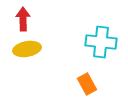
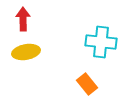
yellow ellipse: moved 1 px left, 3 px down
orange rectangle: rotated 10 degrees counterclockwise
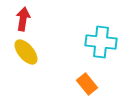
red arrow: rotated 10 degrees clockwise
yellow ellipse: rotated 60 degrees clockwise
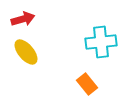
red arrow: rotated 65 degrees clockwise
cyan cross: rotated 12 degrees counterclockwise
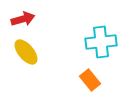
orange rectangle: moved 3 px right, 4 px up
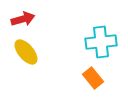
orange rectangle: moved 3 px right, 2 px up
